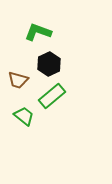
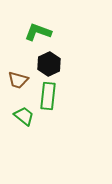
green rectangle: moved 4 px left; rotated 44 degrees counterclockwise
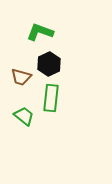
green L-shape: moved 2 px right
brown trapezoid: moved 3 px right, 3 px up
green rectangle: moved 3 px right, 2 px down
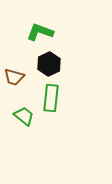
brown trapezoid: moved 7 px left
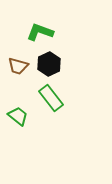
brown trapezoid: moved 4 px right, 11 px up
green rectangle: rotated 44 degrees counterclockwise
green trapezoid: moved 6 px left
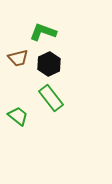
green L-shape: moved 3 px right
brown trapezoid: moved 8 px up; rotated 30 degrees counterclockwise
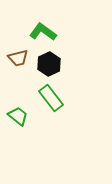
green L-shape: rotated 16 degrees clockwise
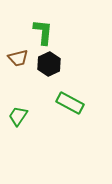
green L-shape: rotated 60 degrees clockwise
green rectangle: moved 19 px right, 5 px down; rotated 24 degrees counterclockwise
green trapezoid: rotated 95 degrees counterclockwise
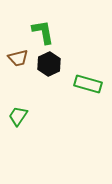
green L-shape: rotated 16 degrees counterclockwise
green rectangle: moved 18 px right, 19 px up; rotated 12 degrees counterclockwise
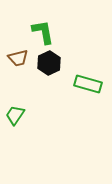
black hexagon: moved 1 px up
green trapezoid: moved 3 px left, 1 px up
